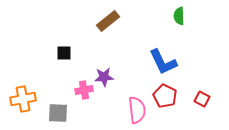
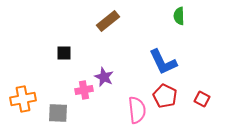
purple star: rotated 30 degrees clockwise
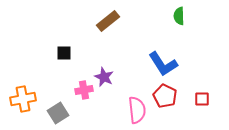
blue L-shape: moved 2 px down; rotated 8 degrees counterclockwise
red square: rotated 28 degrees counterclockwise
gray square: rotated 35 degrees counterclockwise
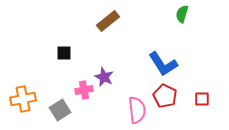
green semicircle: moved 3 px right, 2 px up; rotated 18 degrees clockwise
gray square: moved 2 px right, 3 px up
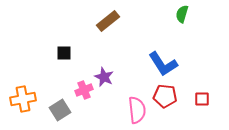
pink cross: rotated 12 degrees counterclockwise
red pentagon: rotated 20 degrees counterclockwise
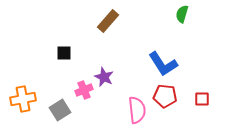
brown rectangle: rotated 10 degrees counterclockwise
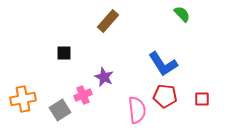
green semicircle: rotated 120 degrees clockwise
pink cross: moved 1 px left, 5 px down
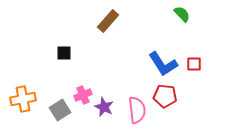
purple star: moved 30 px down
red square: moved 8 px left, 35 px up
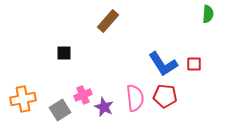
green semicircle: moved 26 px right; rotated 48 degrees clockwise
pink semicircle: moved 2 px left, 12 px up
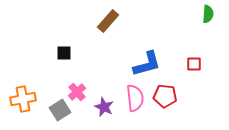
blue L-shape: moved 16 px left; rotated 72 degrees counterclockwise
pink cross: moved 6 px left, 3 px up; rotated 18 degrees counterclockwise
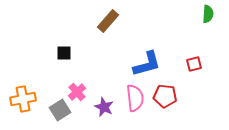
red square: rotated 14 degrees counterclockwise
